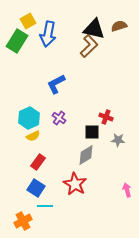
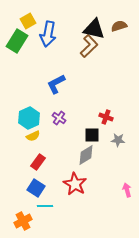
black square: moved 3 px down
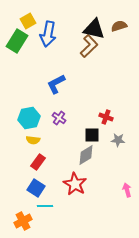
cyan hexagon: rotated 15 degrees clockwise
yellow semicircle: moved 4 px down; rotated 32 degrees clockwise
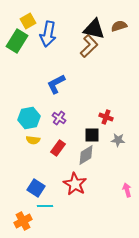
red rectangle: moved 20 px right, 14 px up
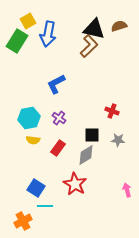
red cross: moved 6 px right, 6 px up
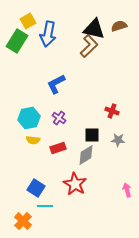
red rectangle: rotated 35 degrees clockwise
orange cross: rotated 18 degrees counterclockwise
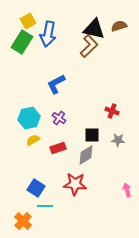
green rectangle: moved 5 px right, 1 px down
yellow semicircle: rotated 144 degrees clockwise
red star: rotated 25 degrees counterclockwise
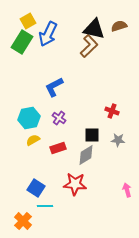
blue arrow: rotated 15 degrees clockwise
blue L-shape: moved 2 px left, 3 px down
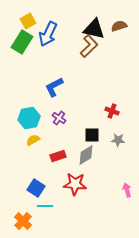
red rectangle: moved 8 px down
